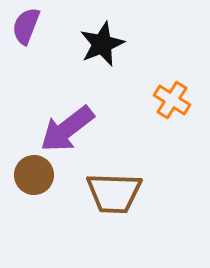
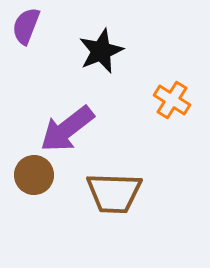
black star: moved 1 px left, 7 px down
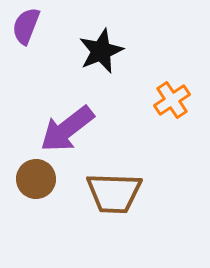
orange cross: rotated 24 degrees clockwise
brown circle: moved 2 px right, 4 px down
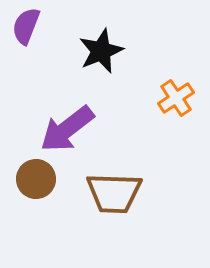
orange cross: moved 4 px right, 2 px up
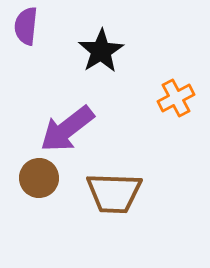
purple semicircle: rotated 15 degrees counterclockwise
black star: rotated 9 degrees counterclockwise
orange cross: rotated 6 degrees clockwise
brown circle: moved 3 px right, 1 px up
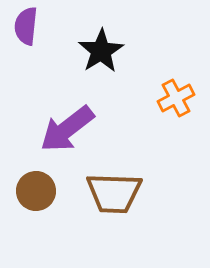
brown circle: moved 3 px left, 13 px down
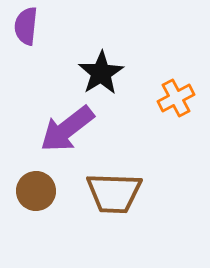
black star: moved 22 px down
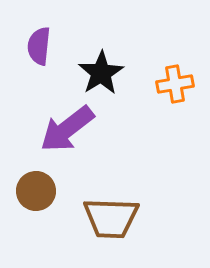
purple semicircle: moved 13 px right, 20 px down
orange cross: moved 1 px left, 14 px up; rotated 18 degrees clockwise
brown trapezoid: moved 3 px left, 25 px down
